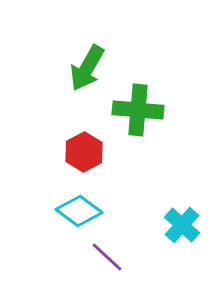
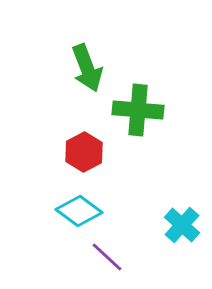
green arrow: rotated 51 degrees counterclockwise
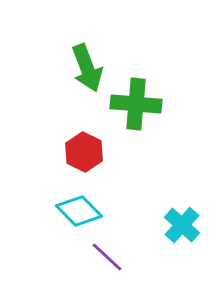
green cross: moved 2 px left, 6 px up
red hexagon: rotated 6 degrees counterclockwise
cyan diamond: rotated 9 degrees clockwise
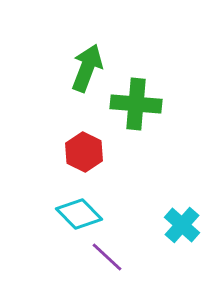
green arrow: rotated 138 degrees counterclockwise
cyan diamond: moved 3 px down
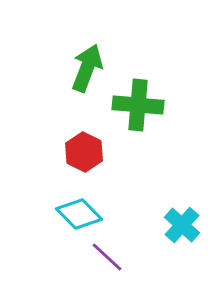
green cross: moved 2 px right, 1 px down
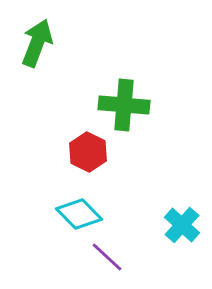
green arrow: moved 50 px left, 25 px up
green cross: moved 14 px left
red hexagon: moved 4 px right
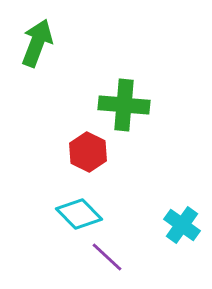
cyan cross: rotated 6 degrees counterclockwise
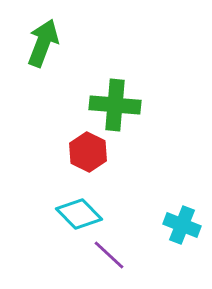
green arrow: moved 6 px right
green cross: moved 9 px left
cyan cross: rotated 15 degrees counterclockwise
purple line: moved 2 px right, 2 px up
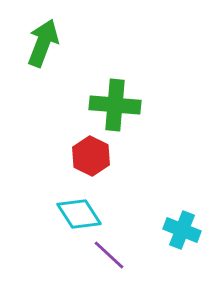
red hexagon: moved 3 px right, 4 px down
cyan diamond: rotated 12 degrees clockwise
cyan cross: moved 5 px down
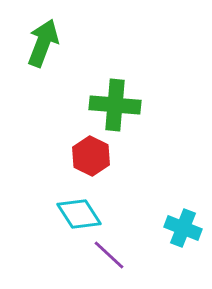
cyan cross: moved 1 px right, 2 px up
